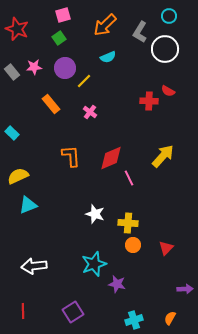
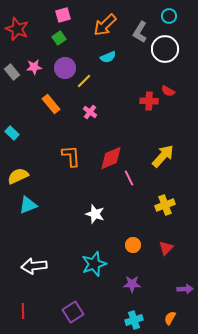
yellow cross: moved 37 px right, 18 px up; rotated 24 degrees counterclockwise
purple star: moved 15 px right; rotated 12 degrees counterclockwise
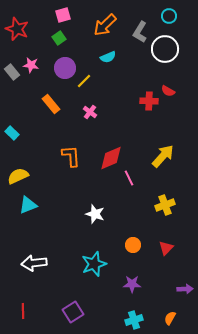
pink star: moved 3 px left, 2 px up; rotated 14 degrees clockwise
white arrow: moved 3 px up
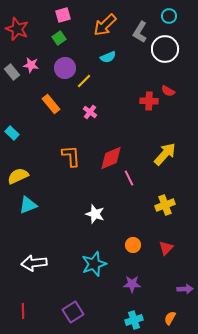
yellow arrow: moved 2 px right, 2 px up
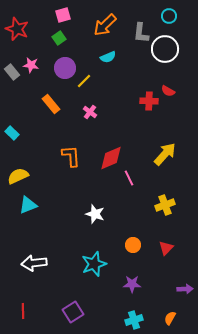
gray L-shape: moved 1 px right, 1 px down; rotated 25 degrees counterclockwise
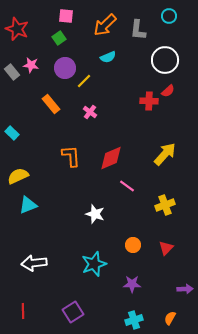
pink square: moved 3 px right, 1 px down; rotated 21 degrees clockwise
gray L-shape: moved 3 px left, 3 px up
white circle: moved 11 px down
red semicircle: rotated 72 degrees counterclockwise
pink line: moved 2 px left, 8 px down; rotated 28 degrees counterclockwise
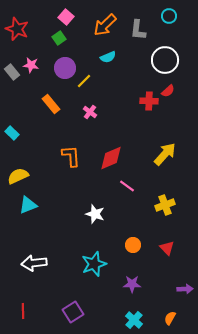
pink square: moved 1 px down; rotated 35 degrees clockwise
red triangle: moved 1 px right; rotated 28 degrees counterclockwise
cyan cross: rotated 30 degrees counterclockwise
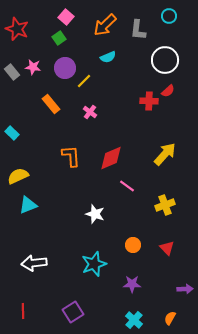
pink star: moved 2 px right, 2 px down
